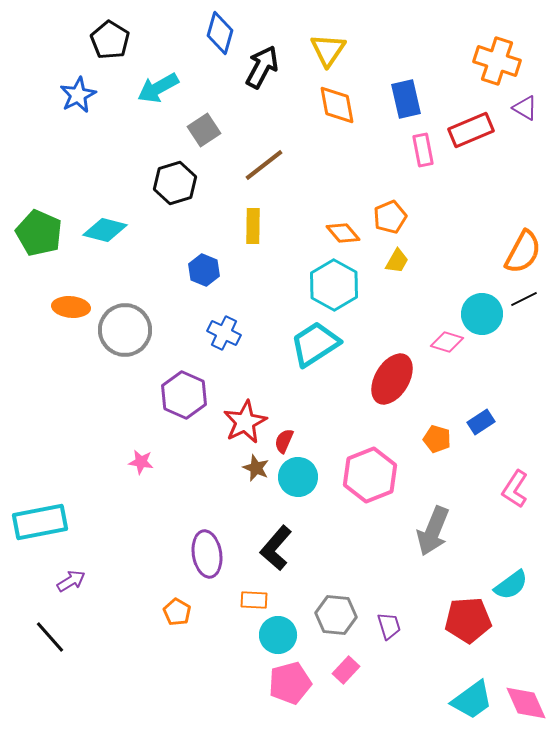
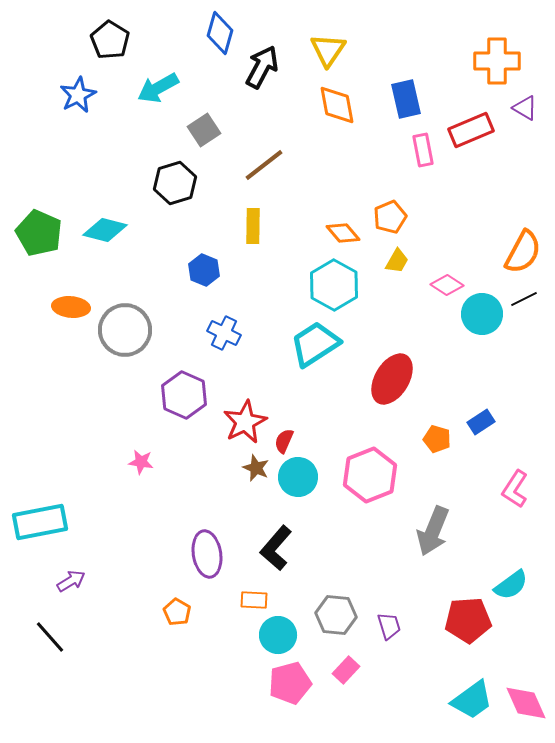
orange cross at (497, 61): rotated 18 degrees counterclockwise
pink diamond at (447, 342): moved 57 px up; rotated 16 degrees clockwise
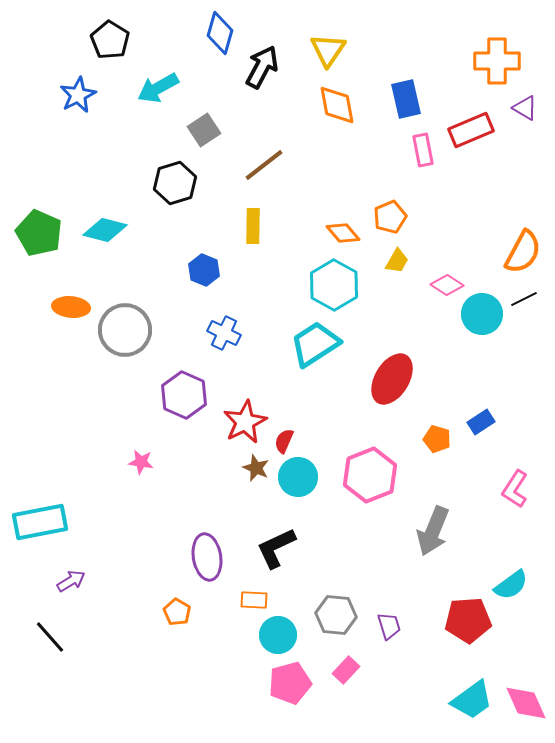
black L-shape at (276, 548): rotated 24 degrees clockwise
purple ellipse at (207, 554): moved 3 px down
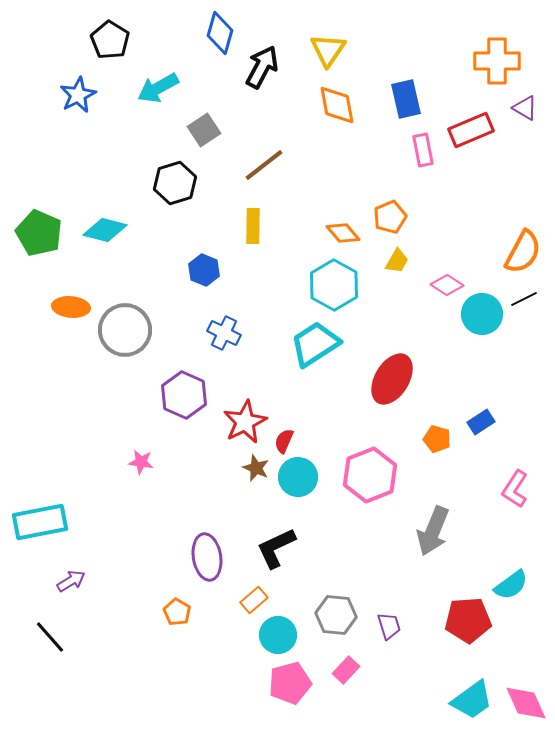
orange rectangle at (254, 600): rotated 44 degrees counterclockwise
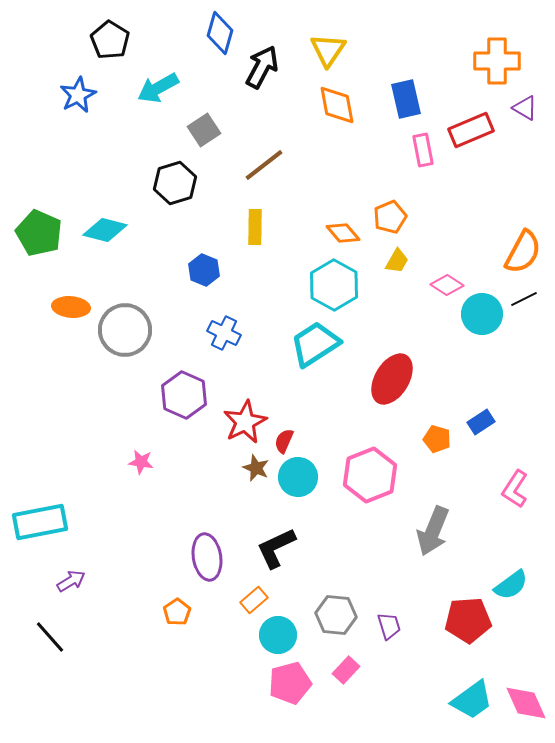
yellow rectangle at (253, 226): moved 2 px right, 1 px down
orange pentagon at (177, 612): rotated 8 degrees clockwise
